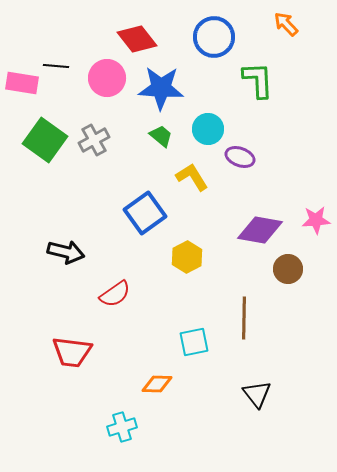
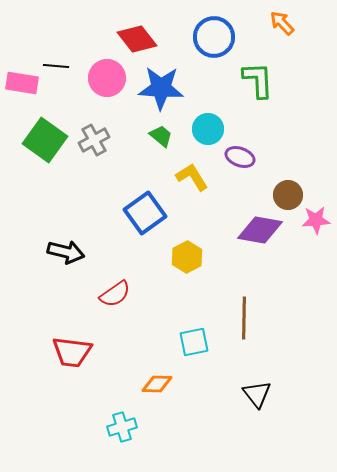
orange arrow: moved 4 px left, 1 px up
brown circle: moved 74 px up
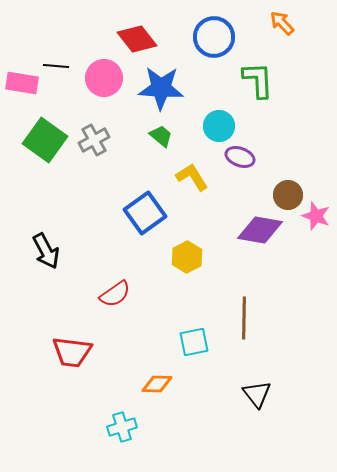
pink circle: moved 3 px left
cyan circle: moved 11 px right, 3 px up
pink star: moved 4 px up; rotated 24 degrees clockwise
black arrow: moved 20 px left, 1 px up; rotated 48 degrees clockwise
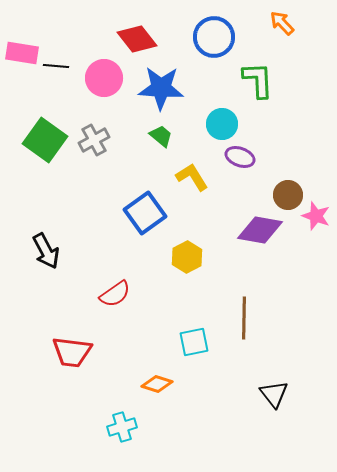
pink rectangle: moved 30 px up
cyan circle: moved 3 px right, 2 px up
orange diamond: rotated 16 degrees clockwise
black triangle: moved 17 px right
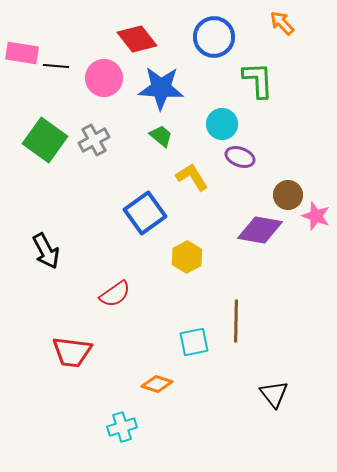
brown line: moved 8 px left, 3 px down
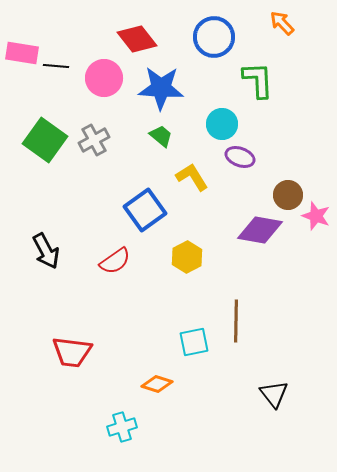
blue square: moved 3 px up
red semicircle: moved 33 px up
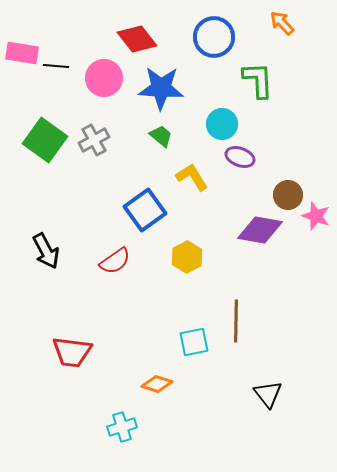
black triangle: moved 6 px left
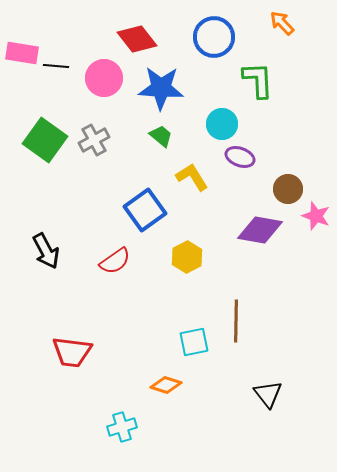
brown circle: moved 6 px up
orange diamond: moved 9 px right, 1 px down
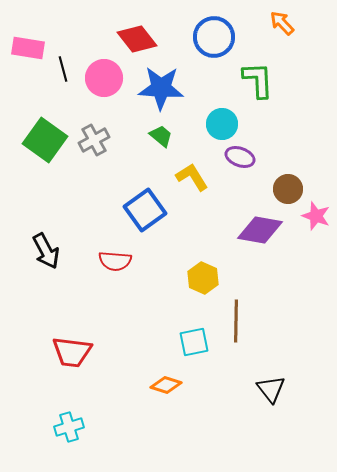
pink rectangle: moved 6 px right, 5 px up
black line: moved 7 px right, 3 px down; rotated 70 degrees clockwise
yellow hexagon: moved 16 px right, 21 px down; rotated 8 degrees counterclockwise
red semicircle: rotated 40 degrees clockwise
black triangle: moved 3 px right, 5 px up
cyan cross: moved 53 px left
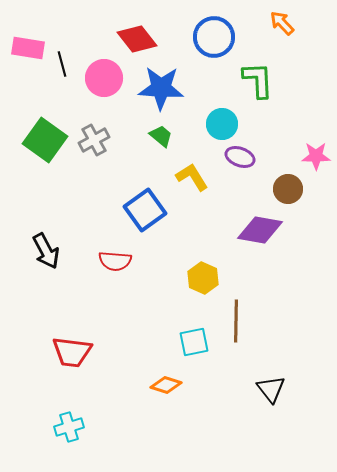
black line: moved 1 px left, 5 px up
pink star: moved 60 px up; rotated 20 degrees counterclockwise
